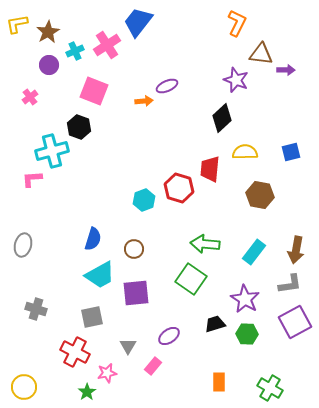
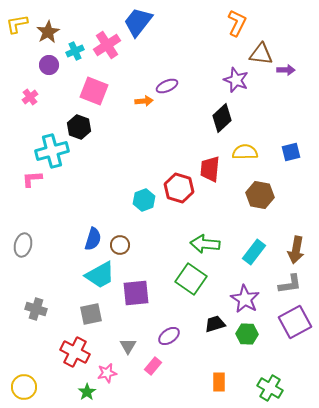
brown circle at (134, 249): moved 14 px left, 4 px up
gray square at (92, 317): moved 1 px left, 3 px up
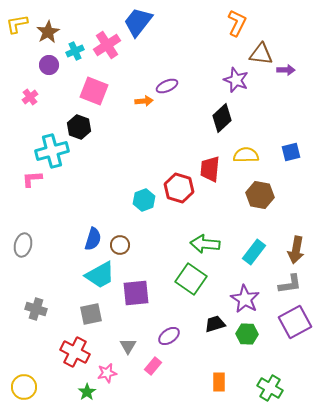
yellow semicircle at (245, 152): moved 1 px right, 3 px down
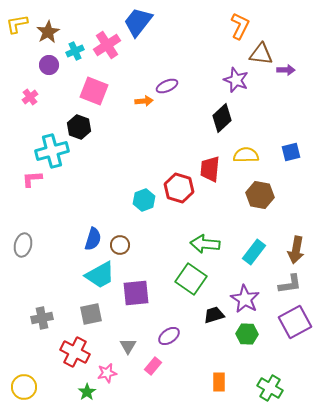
orange L-shape at (237, 23): moved 3 px right, 3 px down
gray cross at (36, 309): moved 6 px right, 9 px down; rotated 30 degrees counterclockwise
black trapezoid at (215, 324): moved 1 px left, 9 px up
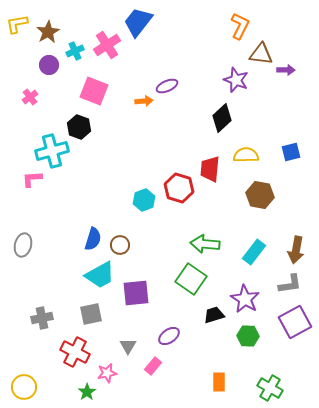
green hexagon at (247, 334): moved 1 px right, 2 px down
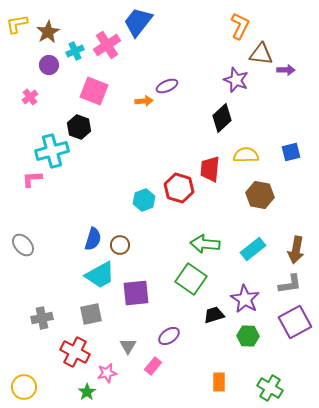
gray ellipse at (23, 245): rotated 55 degrees counterclockwise
cyan rectangle at (254, 252): moved 1 px left, 3 px up; rotated 15 degrees clockwise
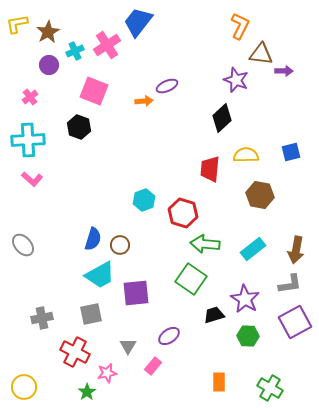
purple arrow at (286, 70): moved 2 px left, 1 px down
cyan cross at (52, 151): moved 24 px left, 11 px up; rotated 12 degrees clockwise
pink L-shape at (32, 179): rotated 135 degrees counterclockwise
red hexagon at (179, 188): moved 4 px right, 25 px down
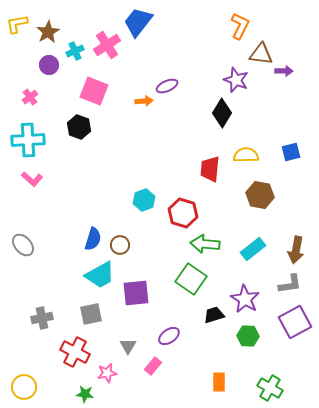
black diamond at (222, 118): moved 5 px up; rotated 16 degrees counterclockwise
green star at (87, 392): moved 2 px left, 2 px down; rotated 30 degrees counterclockwise
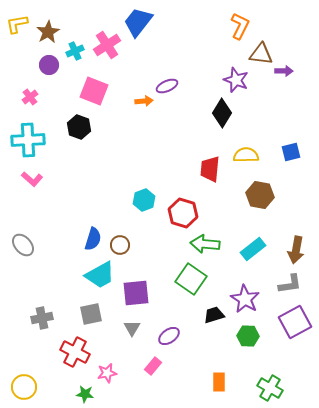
gray triangle at (128, 346): moved 4 px right, 18 px up
